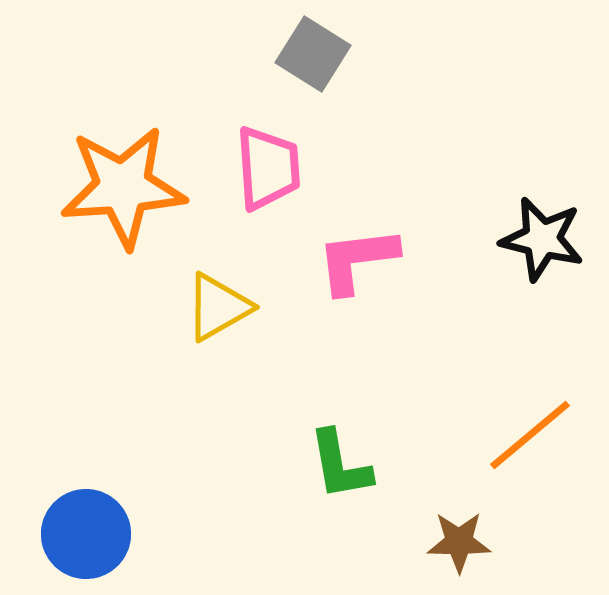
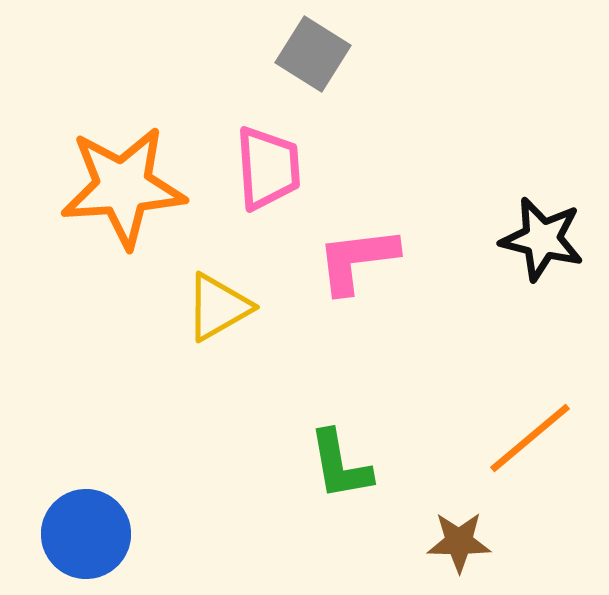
orange line: moved 3 px down
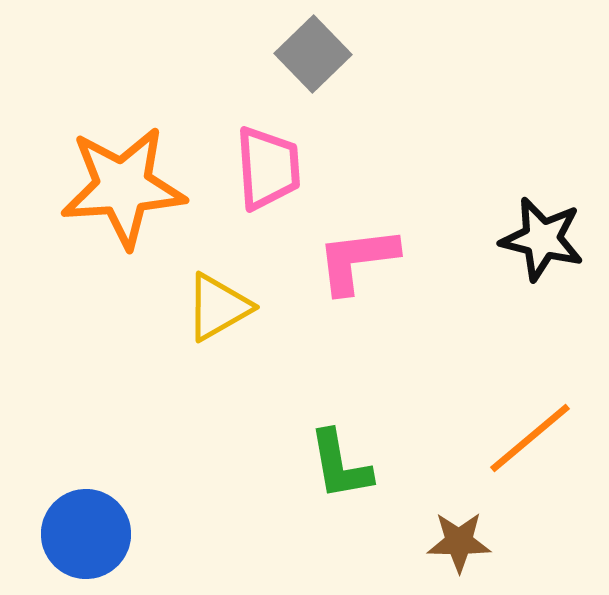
gray square: rotated 14 degrees clockwise
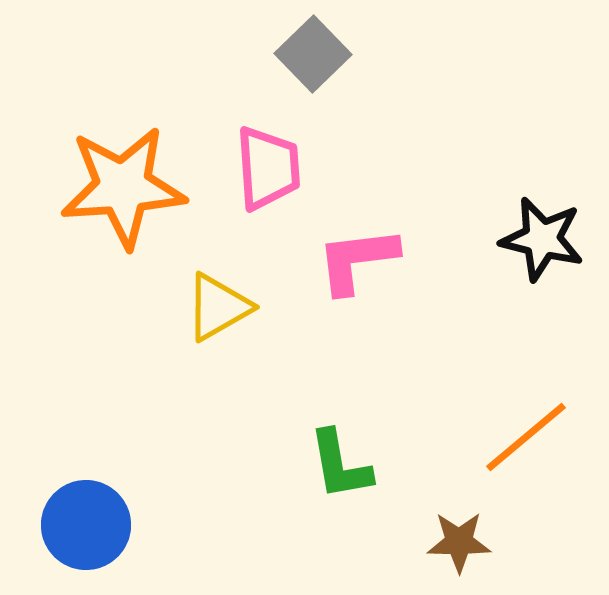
orange line: moved 4 px left, 1 px up
blue circle: moved 9 px up
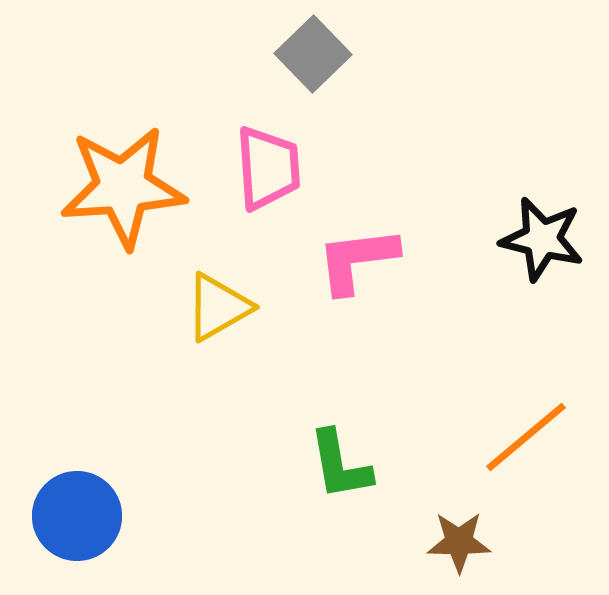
blue circle: moved 9 px left, 9 px up
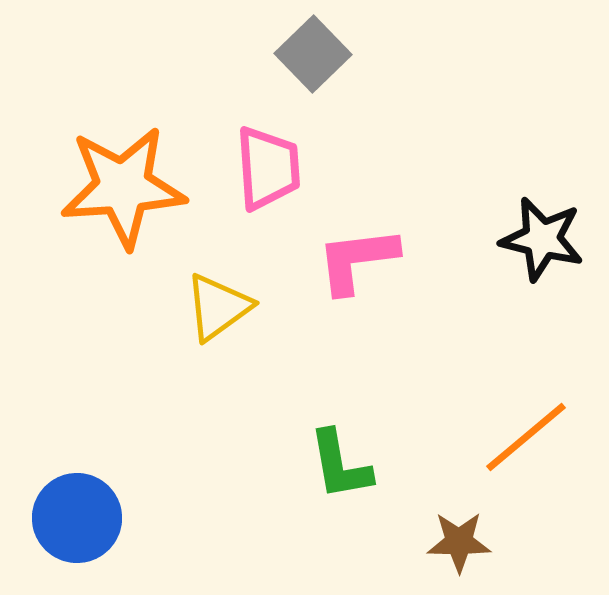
yellow triangle: rotated 6 degrees counterclockwise
blue circle: moved 2 px down
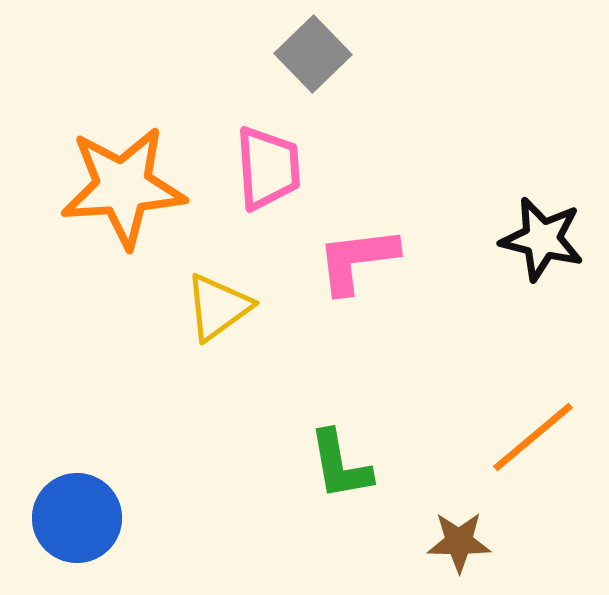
orange line: moved 7 px right
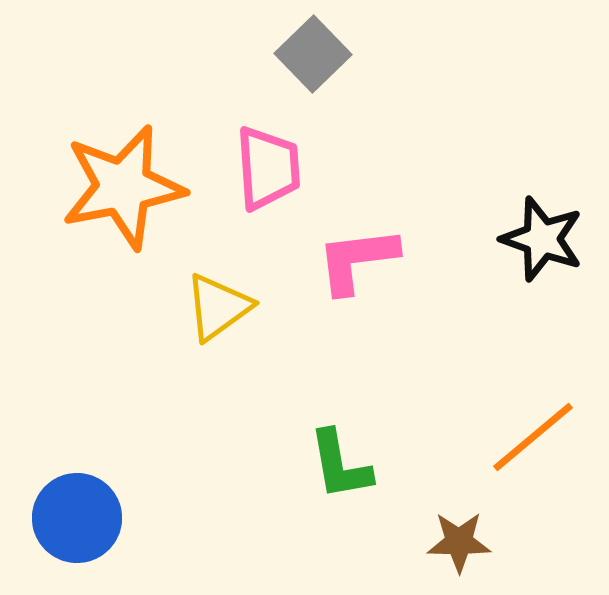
orange star: rotated 7 degrees counterclockwise
black star: rotated 6 degrees clockwise
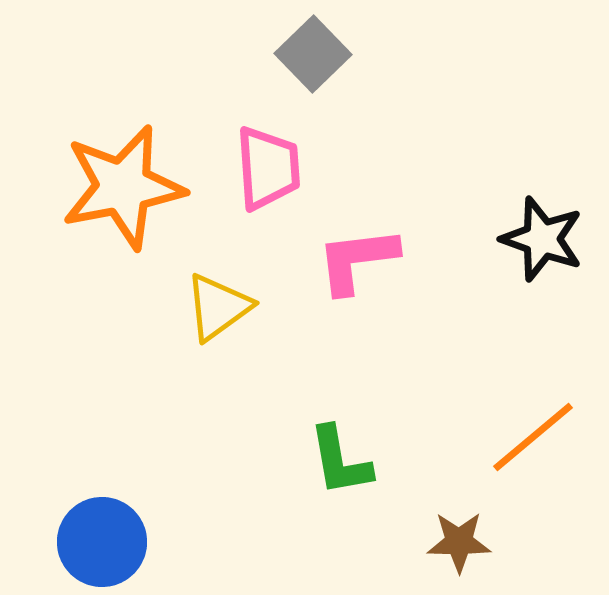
green L-shape: moved 4 px up
blue circle: moved 25 px right, 24 px down
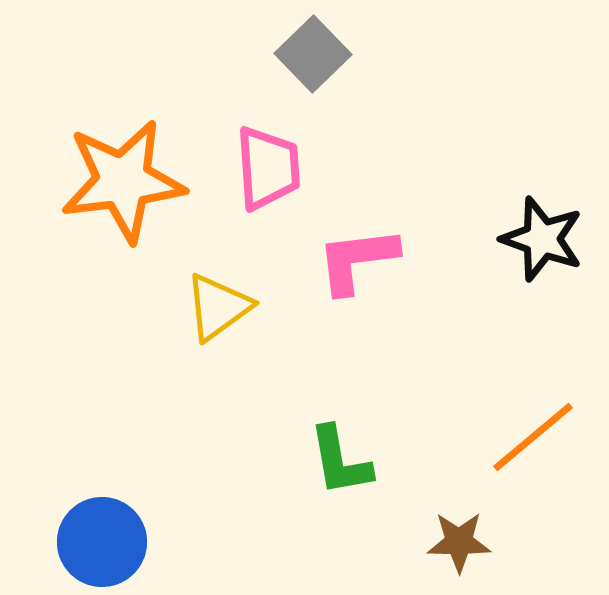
orange star: moved 6 px up; rotated 4 degrees clockwise
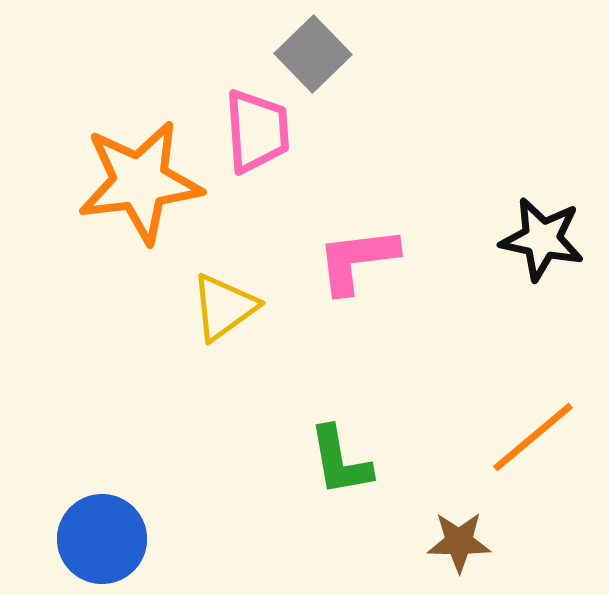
pink trapezoid: moved 11 px left, 37 px up
orange star: moved 17 px right, 1 px down
black star: rotated 8 degrees counterclockwise
yellow triangle: moved 6 px right
blue circle: moved 3 px up
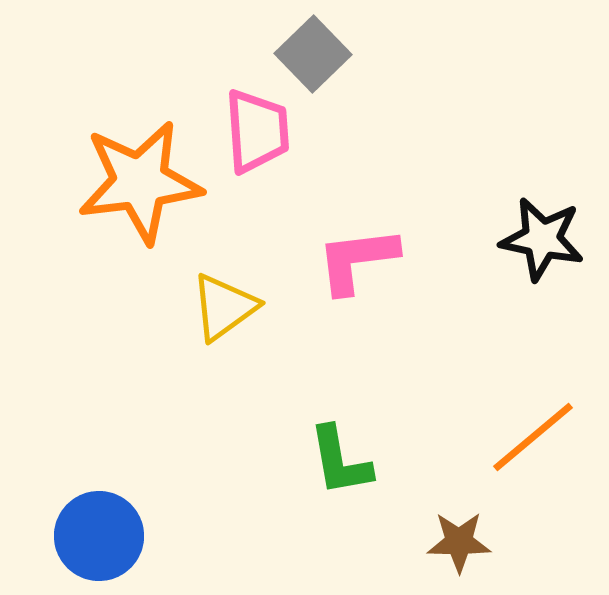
blue circle: moved 3 px left, 3 px up
